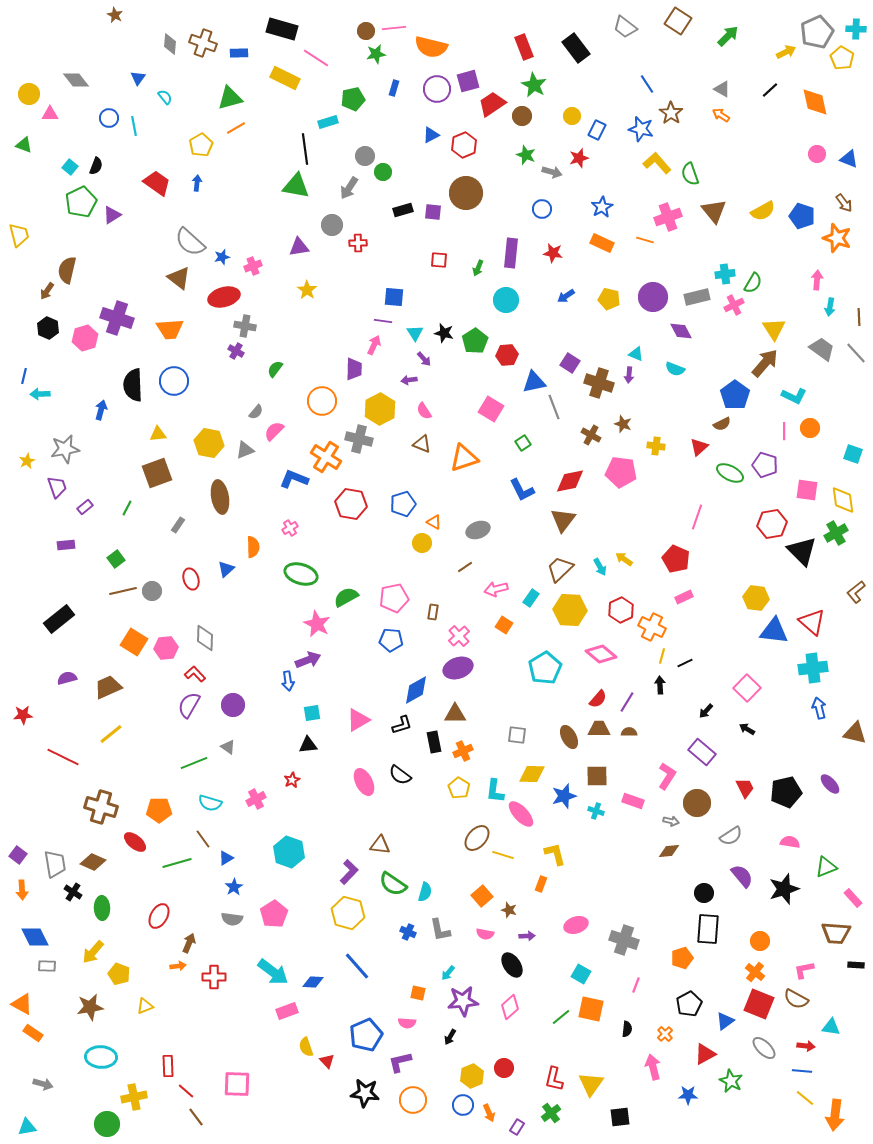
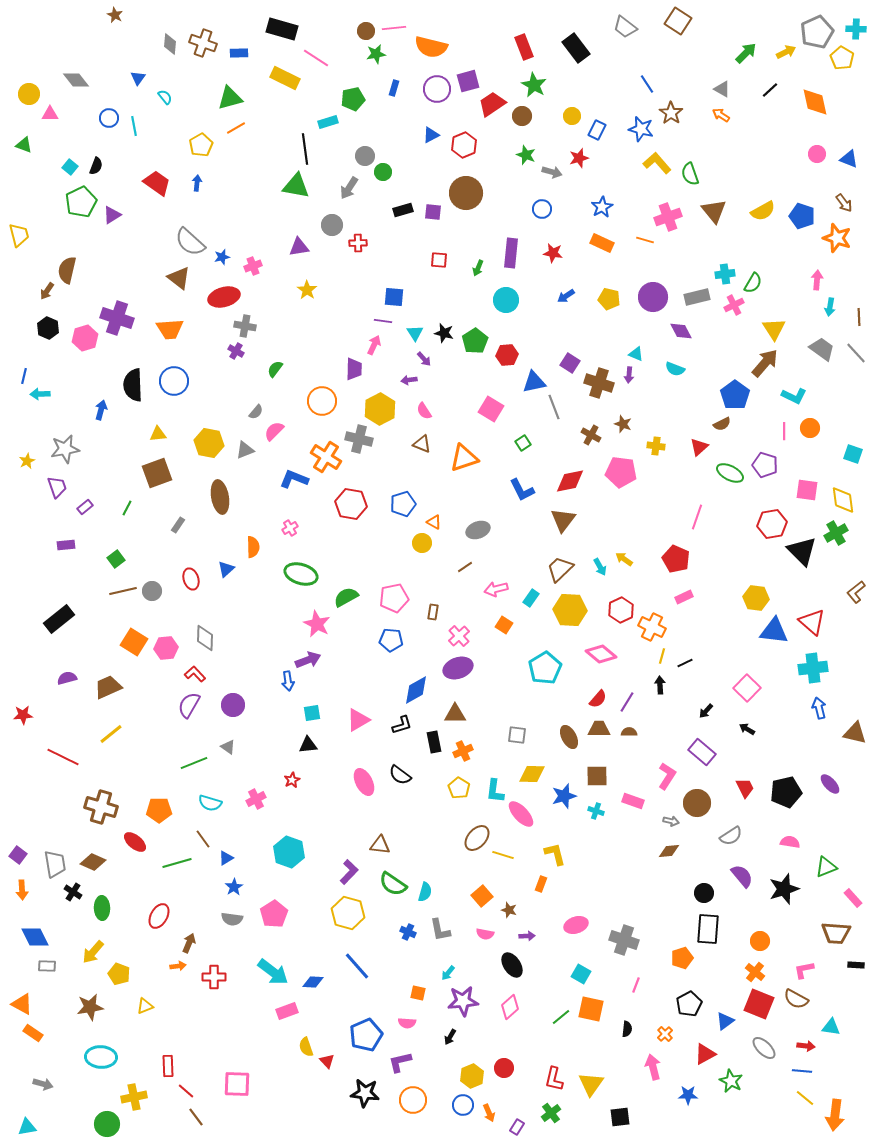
green arrow at (728, 36): moved 18 px right, 17 px down
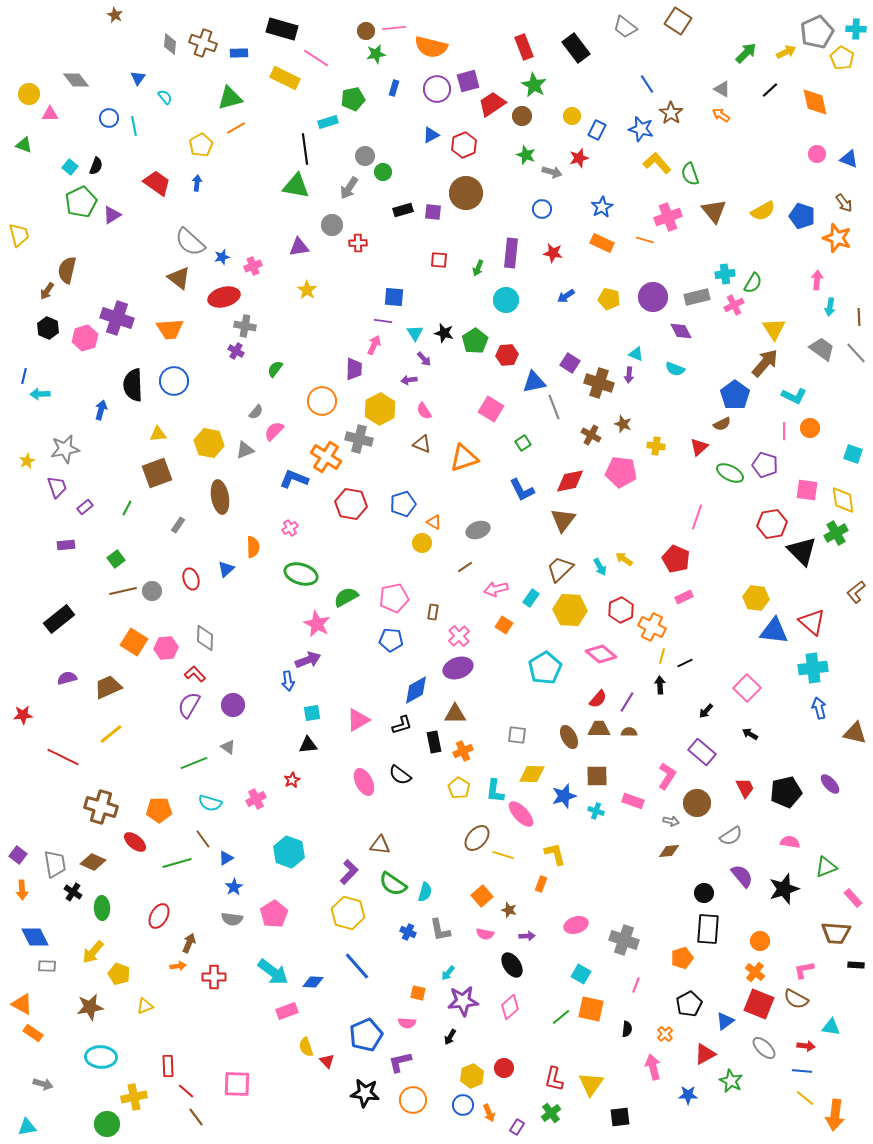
black arrow at (747, 729): moved 3 px right, 5 px down
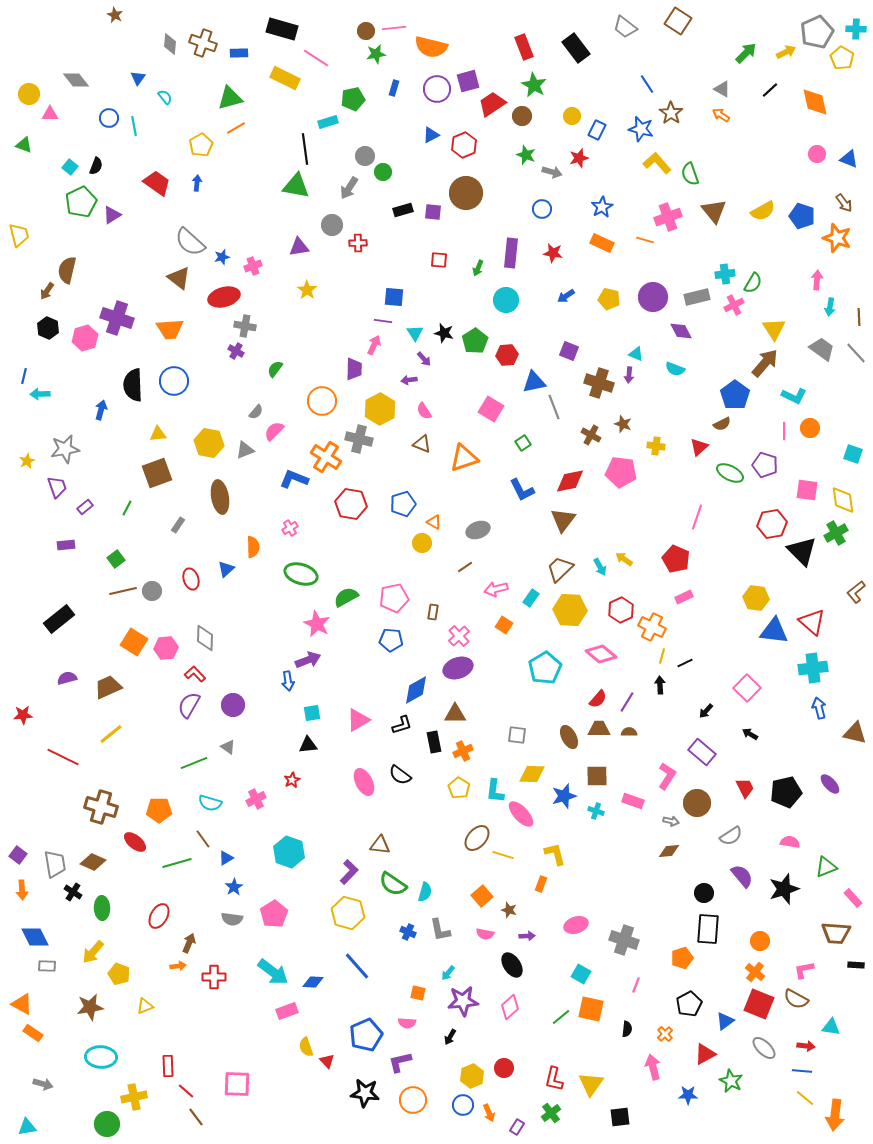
purple square at (570, 363): moved 1 px left, 12 px up; rotated 12 degrees counterclockwise
